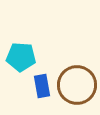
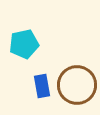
cyan pentagon: moved 3 px right, 13 px up; rotated 16 degrees counterclockwise
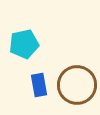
blue rectangle: moved 3 px left, 1 px up
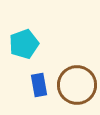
cyan pentagon: rotated 8 degrees counterclockwise
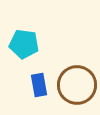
cyan pentagon: rotated 28 degrees clockwise
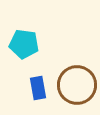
blue rectangle: moved 1 px left, 3 px down
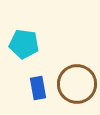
brown circle: moved 1 px up
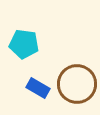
blue rectangle: rotated 50 degrees counterclockwise
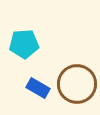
cyan pentagon: rotated 12 degrees counterclockwise
